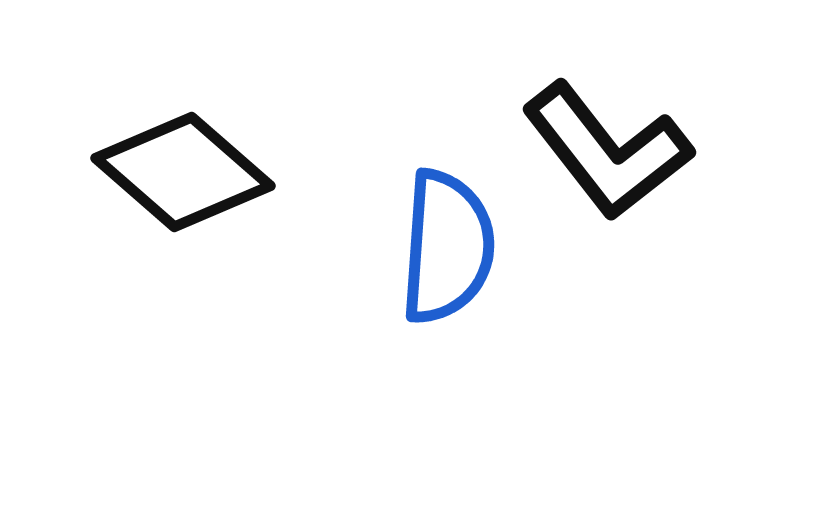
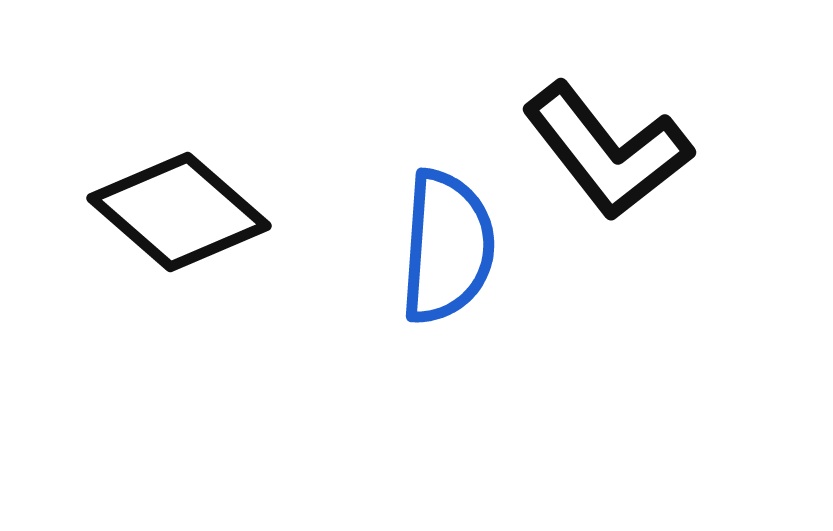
black diamond: moved 4 px left, 40 px down
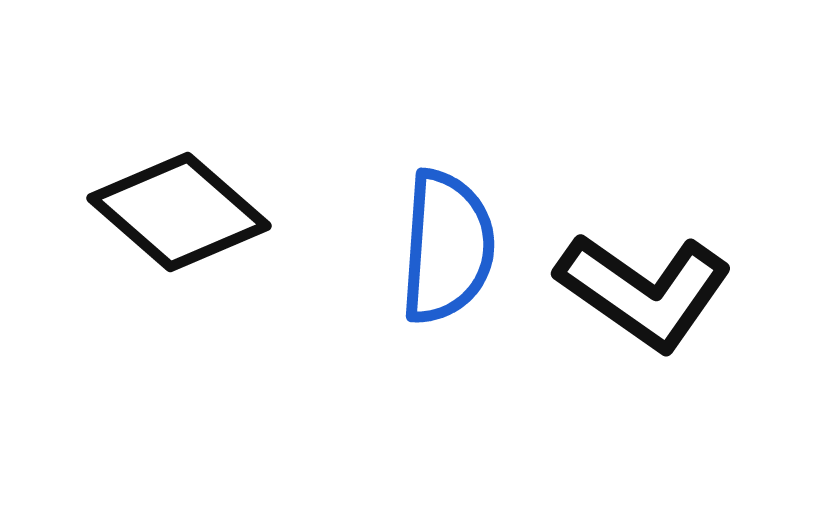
black L-shape: moved 37 px right, 140 px down; rotated 17 degrees counterclockwise
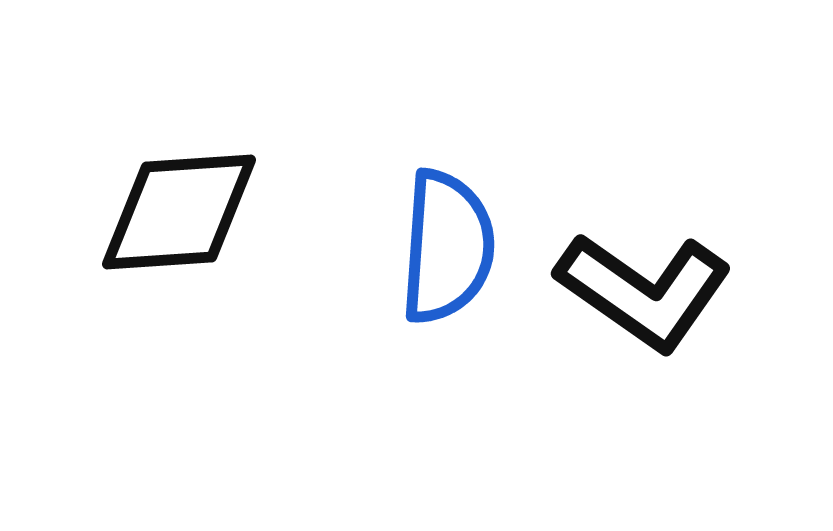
black diamond: rotated 45 degrees counterclockwise
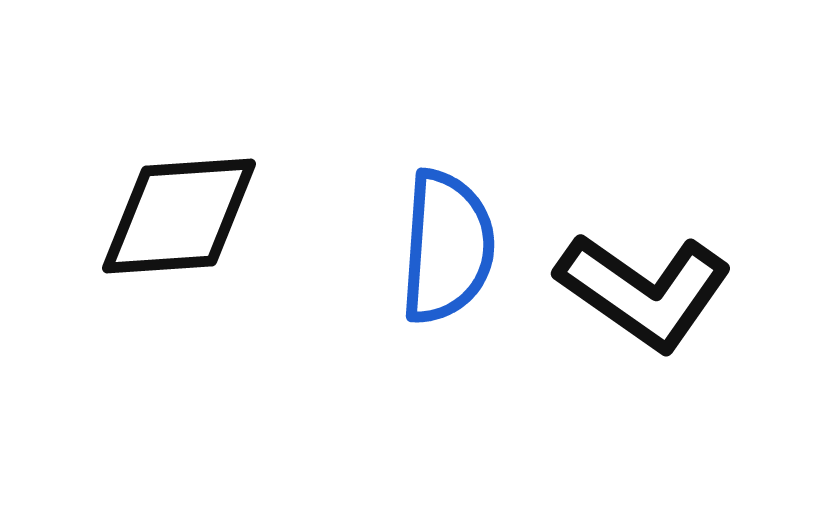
black diamond: moved 4 px down
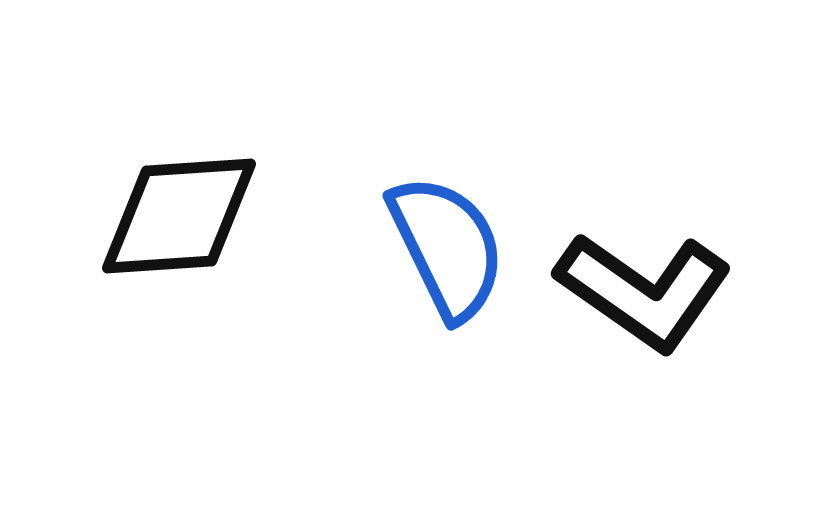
blue semicircle: rotated 30 degrees counterclockwise
